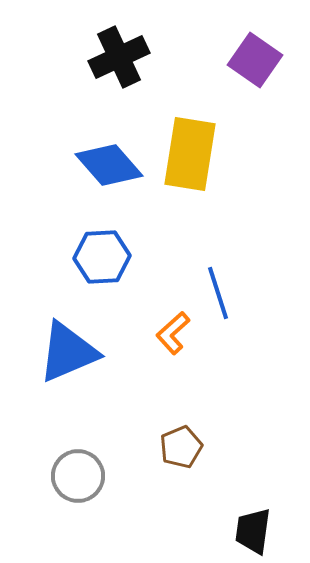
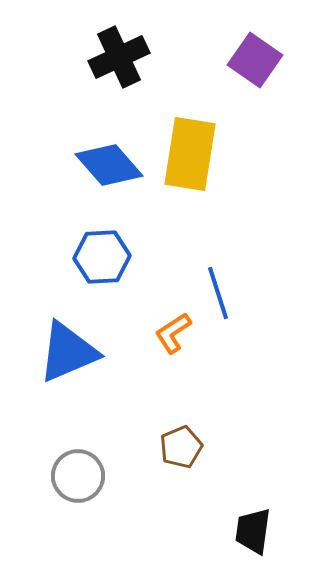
orange L-shape: rotated 9 degrees clockwise
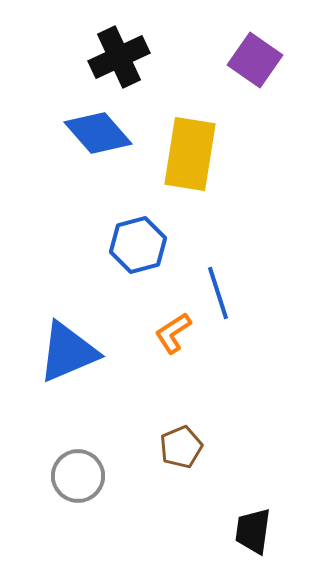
blue diamond: moved 11 px left, 32 px up
blue hexagon: moved 36 px right, 12 px up; rotated 12 degrees counterclockwise
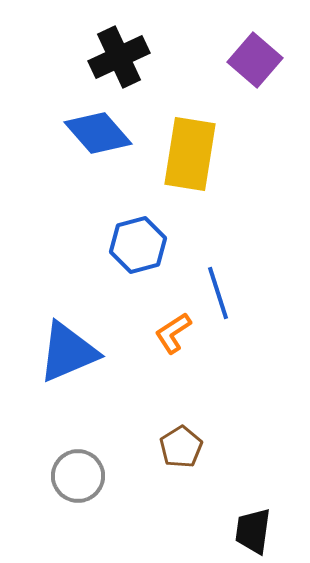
purple square: rotated 6 degrees clockwise
brown pentagon: rotated 9 degrees counterclockwise
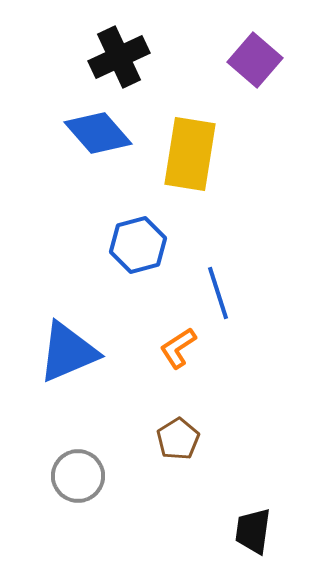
orange L-shape: moved 5 px right, 15 px down
brown pentagon: moved 3 px left, 8 px up
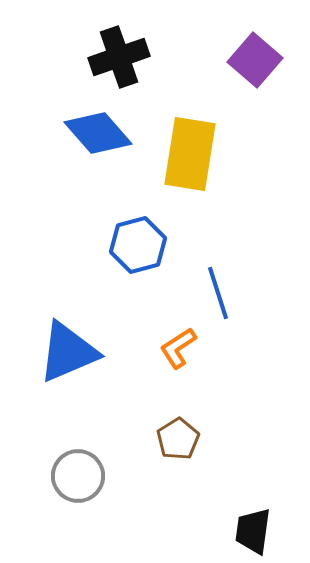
black cross: rotated 6 degrees clockwise
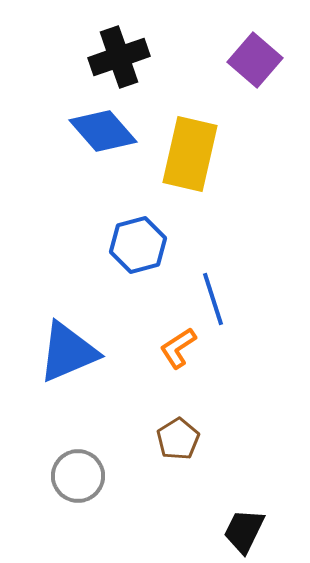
blue diamond: moved 5 px right, 2 px up
yellow rectangle: rotated 4 degrees clockwise
blue line: moved 5 px left, 6 px down
black trapezoid: moved 9 px left; rotated 18 degrees clockwise
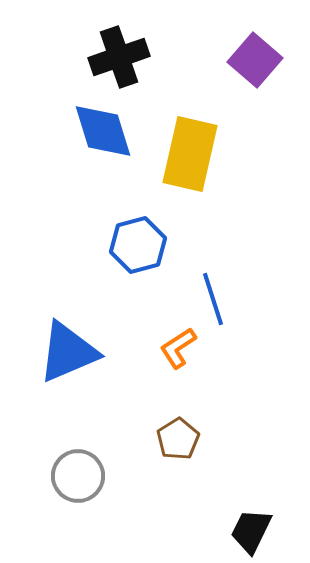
blue diamond: rotated 24 degrees clockwise
black trapezoid: moved 7 px right
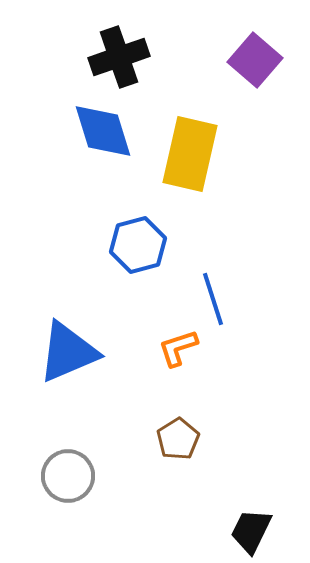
orange L-shape: rotated 15 degrees clockwise
gray circle: moved 10 px left
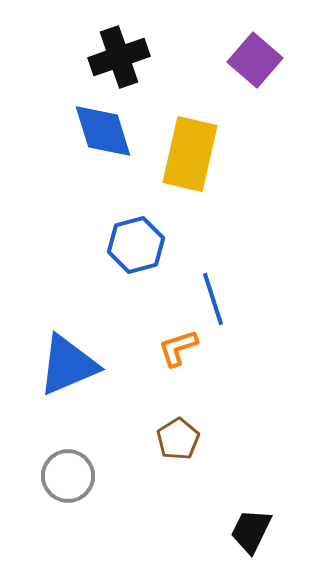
blue hexagon: moved 2 px left
blue triangle: moved 13 px down
